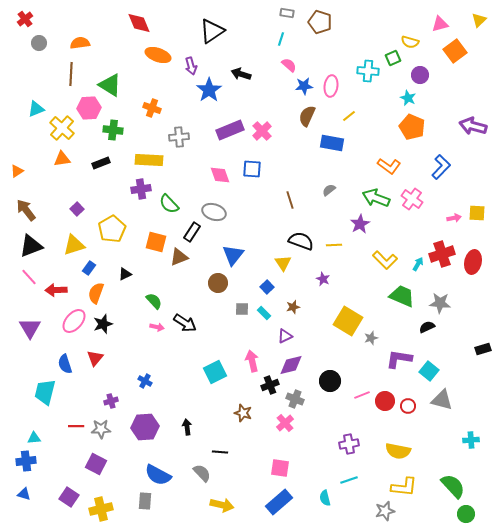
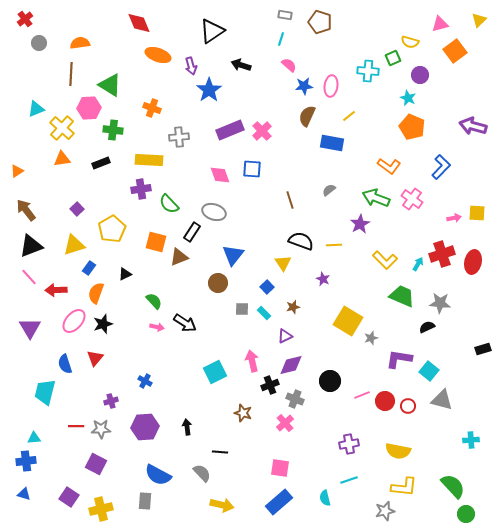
gray rectangle at (287, 13): moved 2 px left, 2 px down
black arrow at (241, 74): moved 9 px up
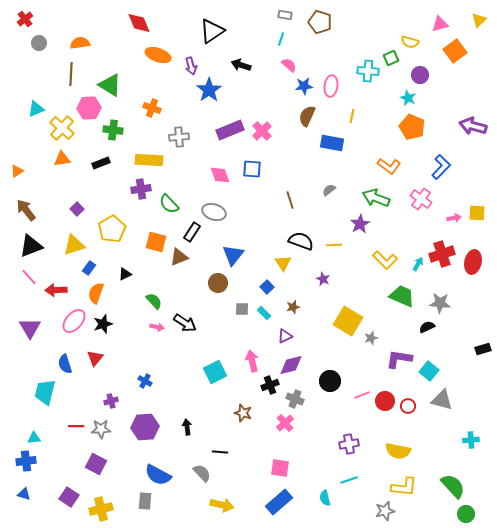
green square at (393, 58): moved 2 px left
yellow line at (349, 116): moved 3 px right; rotated 40 degrees counterclockwise
pink cross at (412, 199): moved 9 px right
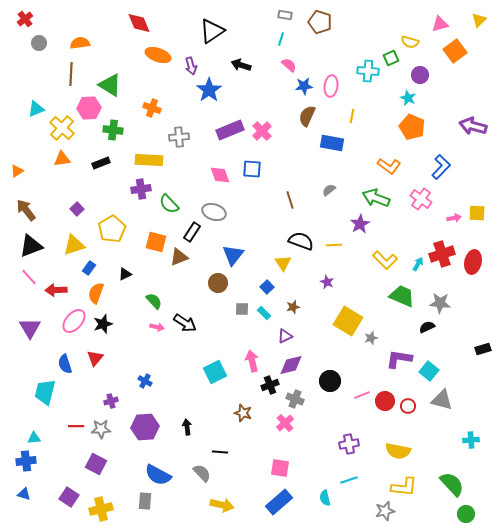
purple star at (323, 279): moved 4 px right, 3 px down
green semicircle at (453, 486): moved 1 px left, 2 px up
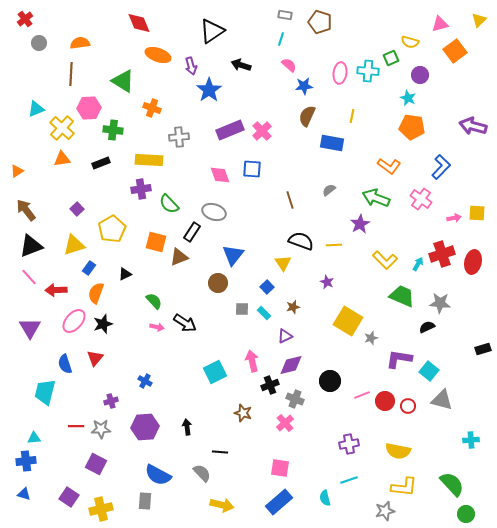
green triangle at (110, 85): moved 13 px right, 4 px up
pink ellipse at (331, 86): moved 9 px right, 13 px up
orange pentagon at (412, 127): rotated 15 degrees counterclockwise
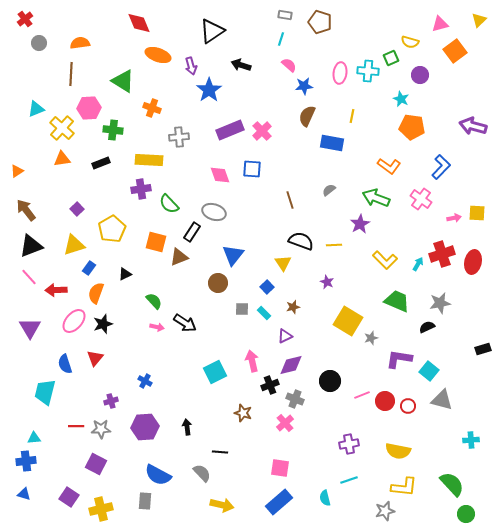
cyan star at (408, 98): moved 7 px left, 1 px down
green trapezoid at (402, 296): moved 5 px left, 5 px down
gray star at (440, 303): rotated 15 degrees counterclockwise
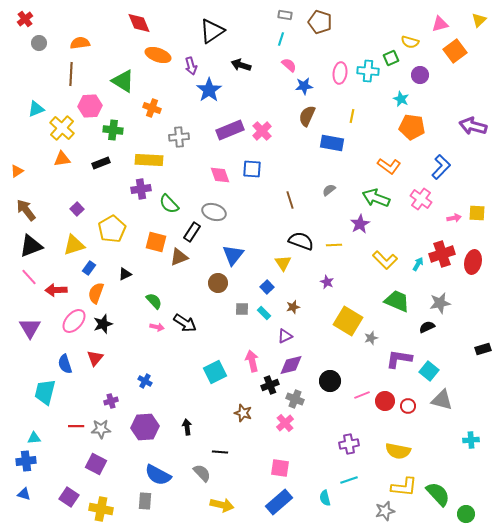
pink hexagon at (89, 108): moved 1 px right, 2 px up
green semicircle at (452, 484): moved 14 px left, 10 px down
yellow cross at (101, 509): rotated 25 degrees clockwise
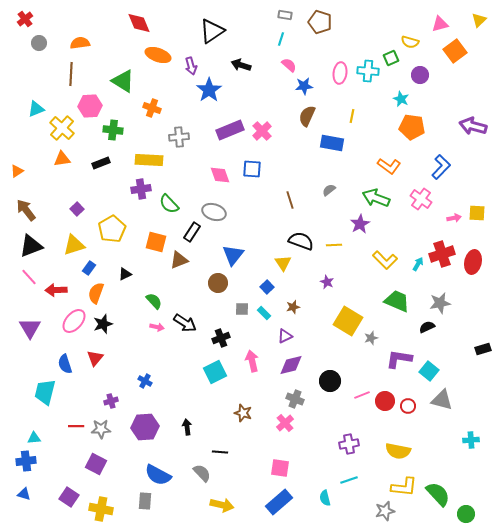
brown triangle at (179, 257): moved 3 px down
black cross at (270, 385): moved 49 px left, 47 px up
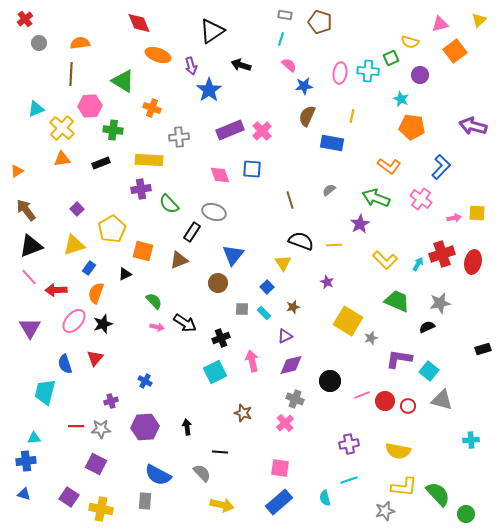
orange square at (156, 242): moved 13 px left, 9 px down
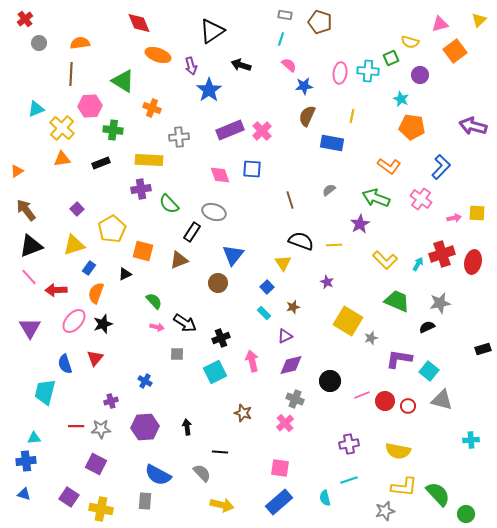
gray square at (242, 309): moved 65 px left, 45 px down
